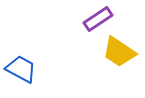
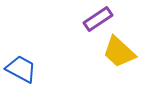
yellow trapezoid: rotated 9 degrees clockwise
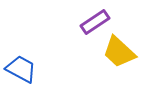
purple rectangle: moved 3 px left, 3 px down
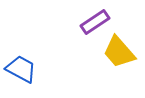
yellow trapezoid: rotated 6 degrees clockwise
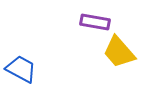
purple rectangle: rotated 44 degrees clockwise
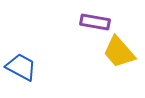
blue trapezoid: moved 2 px up
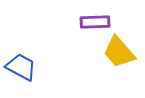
purple rectangle: rotated 12 degrees counterclockwise
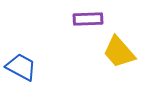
purple rectangle: moved 7 px left, 3 px up
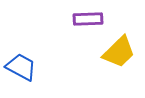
yellow trapezoid: rotated 93 degrees counterclockwise
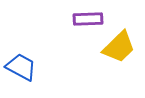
yellow trapezoid: moved 5 px up
